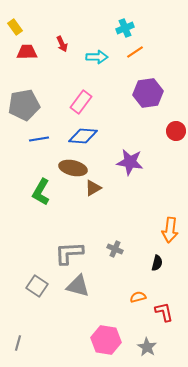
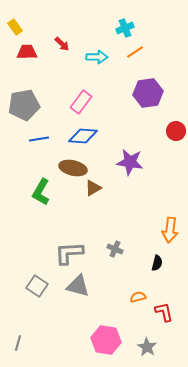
red arrow: rotated 21 degrees counterclockwise
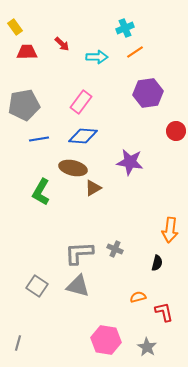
gray L-shape: moved 10 px right
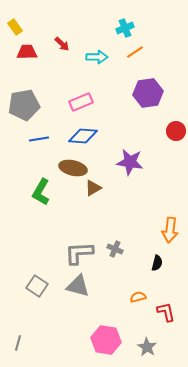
pink rectangle: rotated 30 degrees clockwise
red L-shape: moved 2 px right
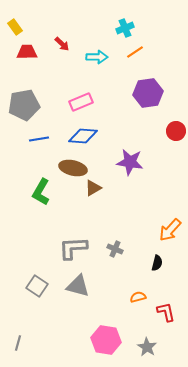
orange arrow: rotated 35 degrees clockwise
gray L-shape: moved 6 px left, 5 px up
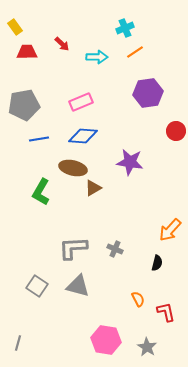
orange semicircle: moved 2 px down; rotated 77 degrees clockwise
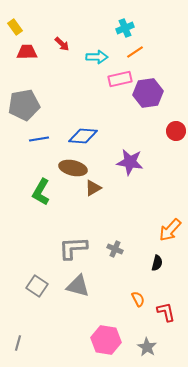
pink rectangle: moved 39 px right, 23 px up; rotated 10 degrees clockwise
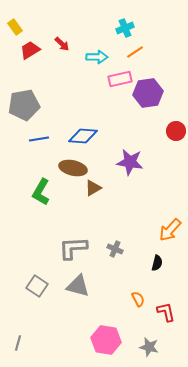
red trapezoid: moved 3 px right, 2 px up; rotated 30 degrees counterclockwise
gray star: moved 2 px right; rotated 18 degrees counterclockwise
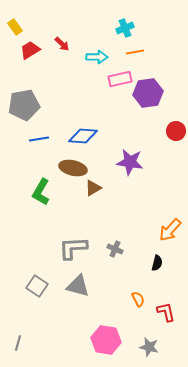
orange line: rotated 24 degrees clockwise
